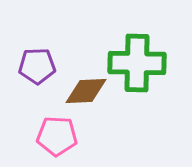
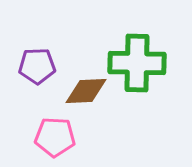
pink pentagon: moved 2 px left, 1 px down
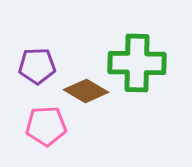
brown diamond: rotated 33 degrees clockwise
pink pentagon: moved 9 px left, 11 px up; rotated 6 degrees counterclockwise
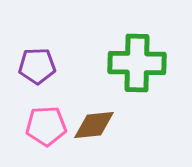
brown diamond: moved 8 px right, 34 px down; rotated 36 degrees counterclockwise
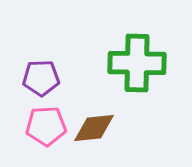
purple pentagon: moved 4 px right, 12 px down
brown diamond: moved 3 px down
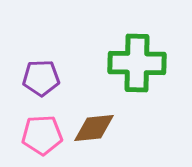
pink pentagon: moved 4 px left, 9 px down
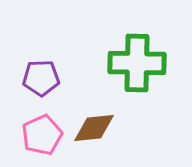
pink pentagon: rotated 21 degrees counterclockwise
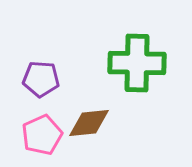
purple pentagon: moved 1 px down; rotated 6 degrees clockwise
brown diamond: moved 5 px left, 5 px up
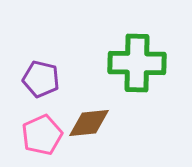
purple pentagon: rotated 9 degrees clockwise
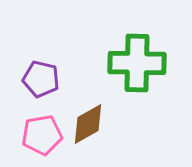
brown diamond: moved 1 px left, 1 px down; rotated 24 degrees counterclockwise
pink pentagon: rotated 15 degrees clockwise
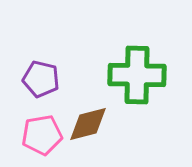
green cross: moved 12 px down
brown diamond: rotated 15 degrees clockwise
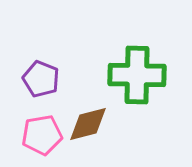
purple pentagon: rotated 9 degrees clockwise
